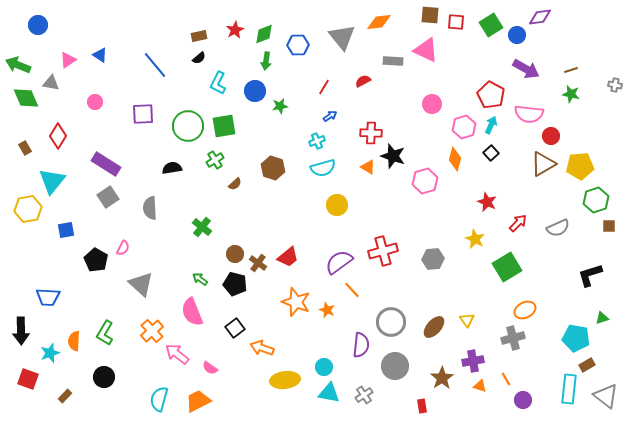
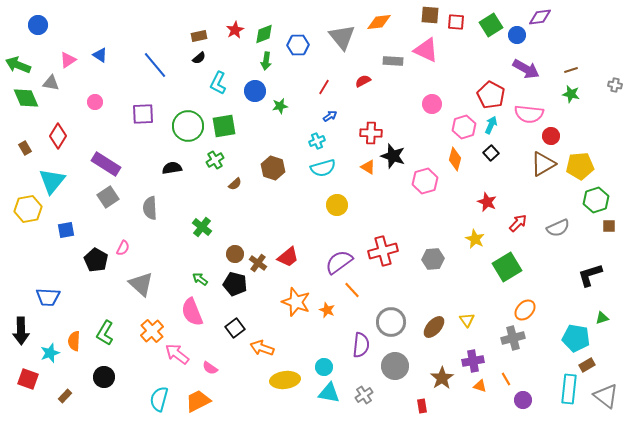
orange ellipse at (525, 310): rotated 20 degrees counterclockwise
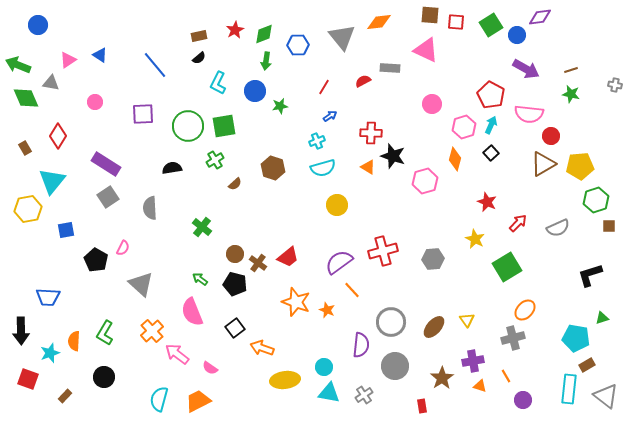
gray rectangle at (393, 61): moved 3 px left, 7 px down
orange line at (506, 379): moved 3 px up
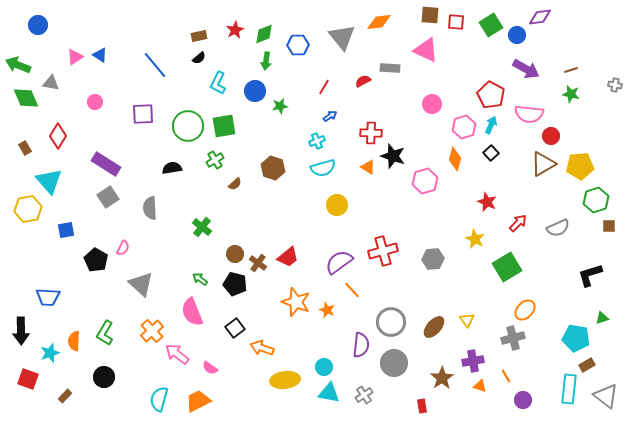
pink triangle at (68, 60): moved 7 px right, 3 px up
cyan triangle at (52, 181): moved 3 px left; rotated 20 degrees counterclockwise
gray circle at (395, 366): moved 1 px left, 3 px up
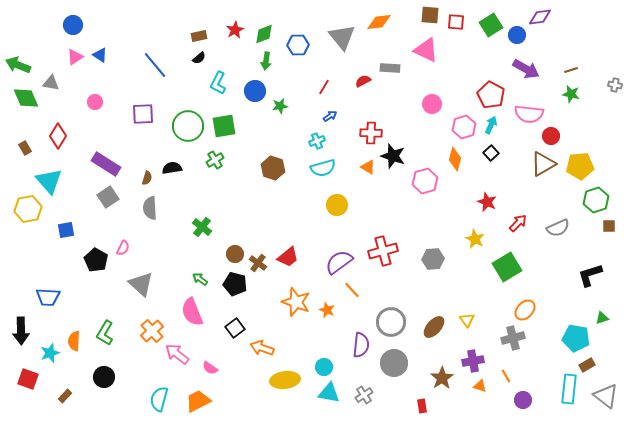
blue circle at (38, 25): moved 35 px right
brown semicircle at (235, 184): moved 88 px left, 6 px up; rotated 32 degrees counterclockwise
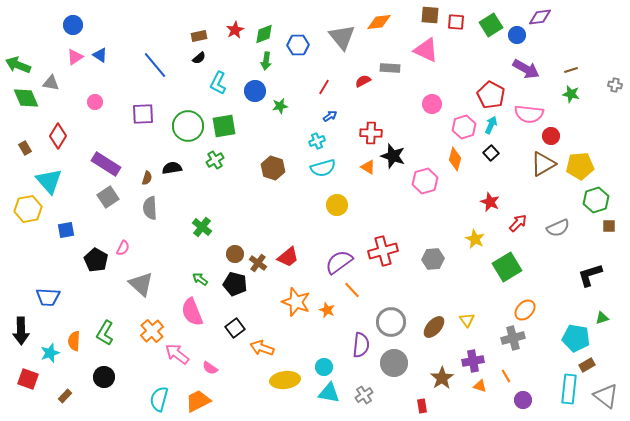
red star at (487, 202): moved 3 px right
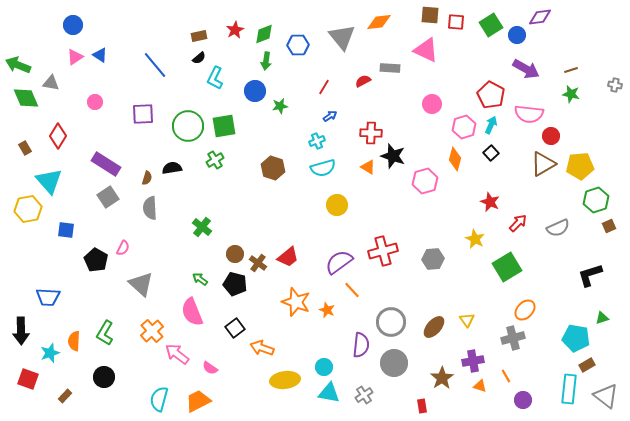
cyan L-shape at (218, 83): moved 3 px left, 5 px up
brown square at (609, 226): rotated 24 degrees counterclockwise
blue square at (66, 230): rotated 18 degrees clockwise
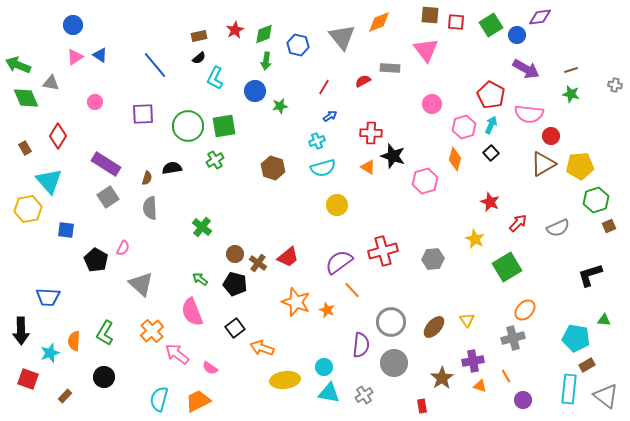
orange diamond at (379, 22): rotated 15 degrees counterclockwise
blue hexagon at (298, 45): rotated 15 degrees clockwise
pink triangle at (426, 50): rotated 28 degrees clockwise
green triangle at (602, 318): moved 2 px right, 2 px down; rotated 24 degrees clockwise
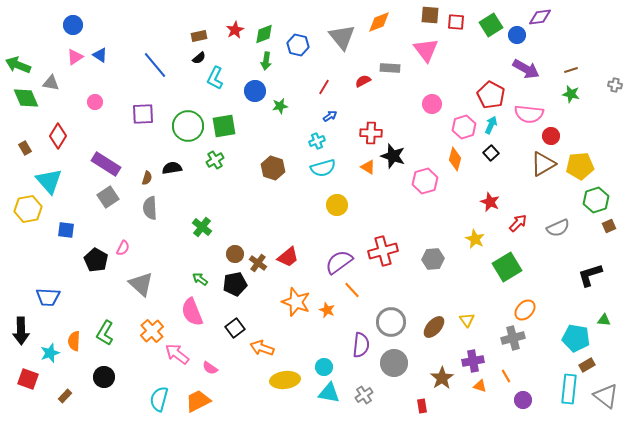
black pentagon at (235, 284): rotated 25 degrees counterclockwise
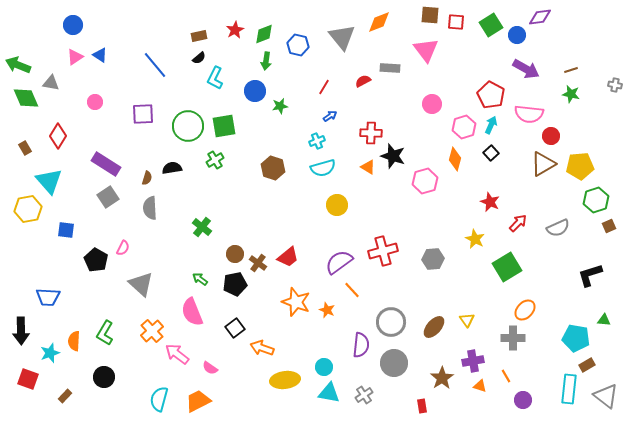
gray cross at (513, 338): rotated 15 degrees clockwise
